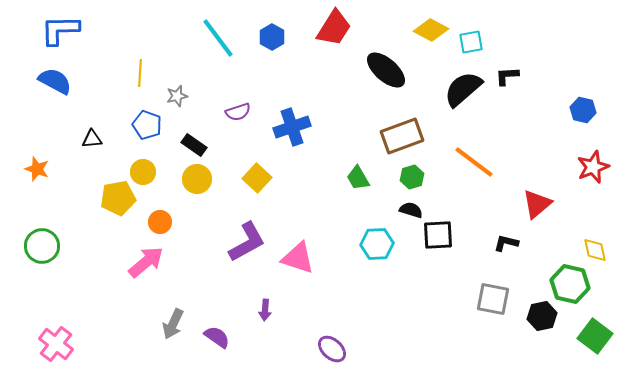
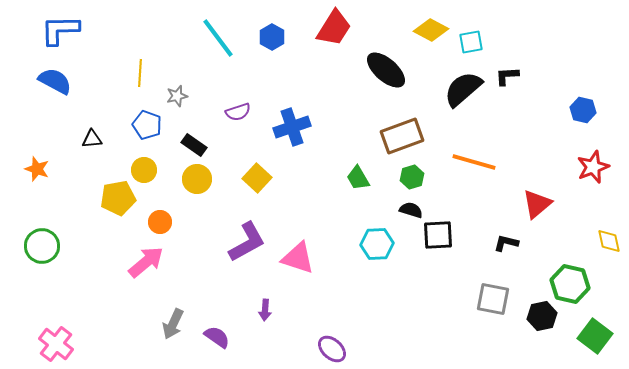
orange line at (474, 162): rotated 21 degrees counterclockwise
yellow circle at (143, 172): moved 1 px right, 2 px up
yellow diamond at (595, 250): moved 14 px right, 9 px up
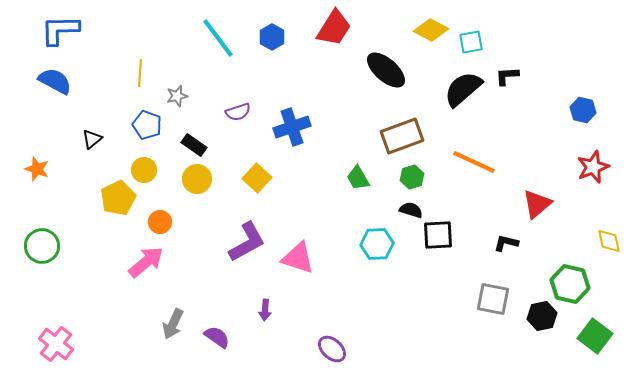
black triangle at (92, 139): rotated 35 degrees counterclockwise
orange line at (474, 162): rotated 9 degrees clockwise
yellow pentagon at (118, 198): rotated 16 degrees counterclockwise
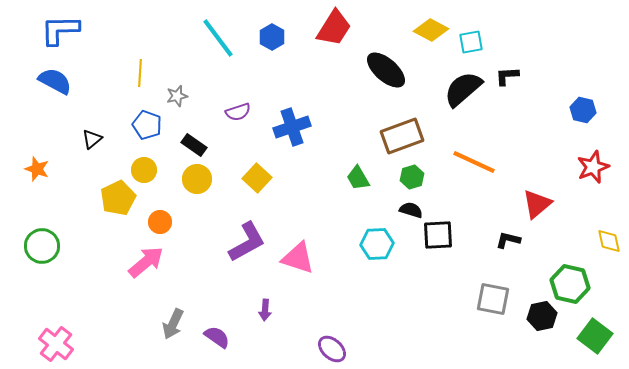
black L-shape at (506, 243): moved 2 px right, 3 px up
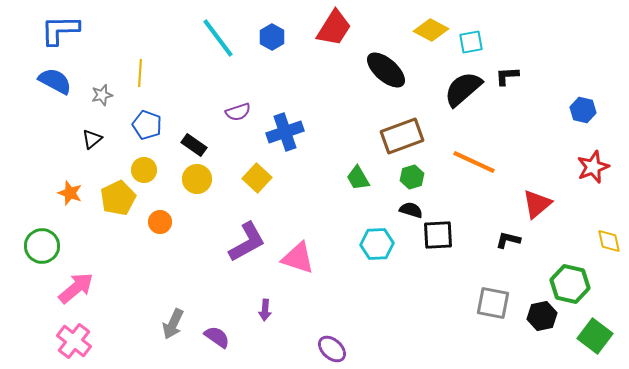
gray star at (177, 96): moved 75 px left, 1 px up
blue cross at (292, 127): moved 7 px left, 5 px down
orange star at (37, 169): moved 33 px right, 24 px down
pink arrow at (146, 262): moved 70 px left, 26 px down
gray square at (493, 299): moved 4 px down
pink cross at (56, 344): moved 18 px right, 3 px up
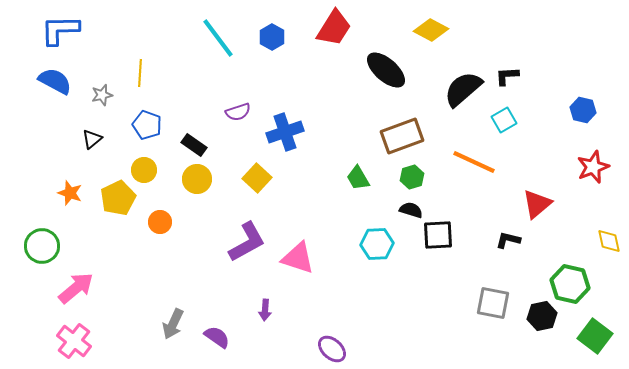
cyan square at (471, 42): moved 33 px right, 78 px down; rotated 20 degrees counterclockwise
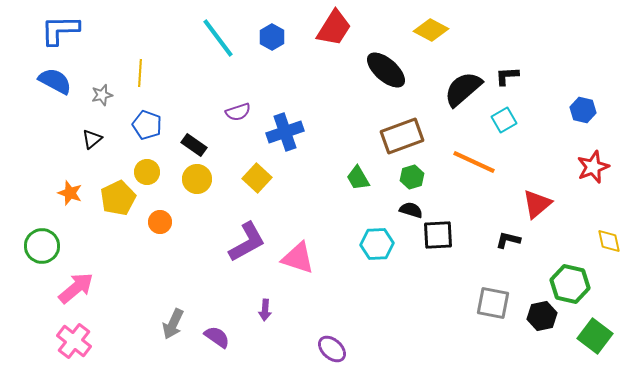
yellow circle at (144, 170): moved 3 px right, 2 px down
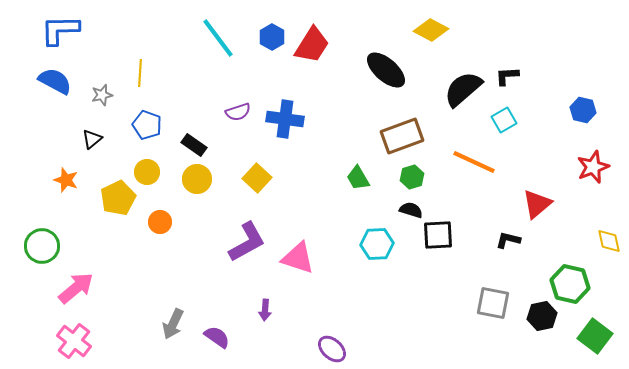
red trapezoid at (334, 28): moved 22 px left, 17 px down
blue cross at (285, 132): moved 13 px up; rotated 27 degrees clockwise
orange star at (70, 193): moved 4 px left, 13 px up
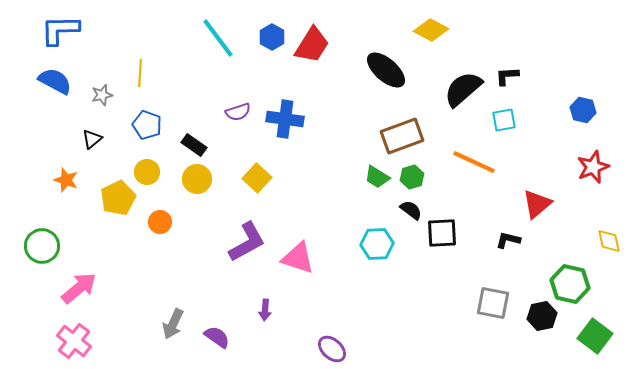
cyan square at (504, 120): rotated 20 degrees clockwise
green trapezoid at (358, 178): moved 19 px right, 1 px up; rotated 28 degrees counterclockwise
black semicircle at (411, 210): rotated 20 degrees clockwise
black square at (438, 235): moved 4 px right, 2 px up
pink arrow at (76, 288): moved 3 px right
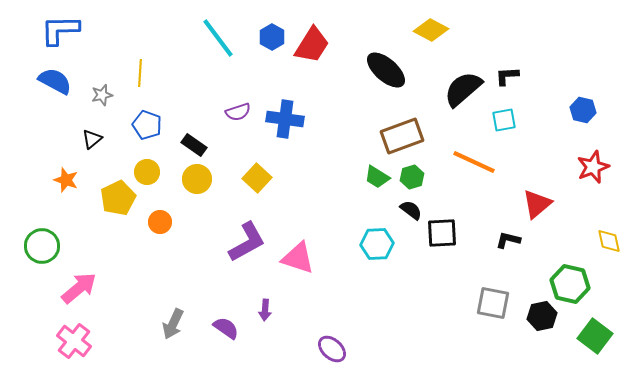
purple semicircle at (217, 337): moved 9 px right, 9 px up
